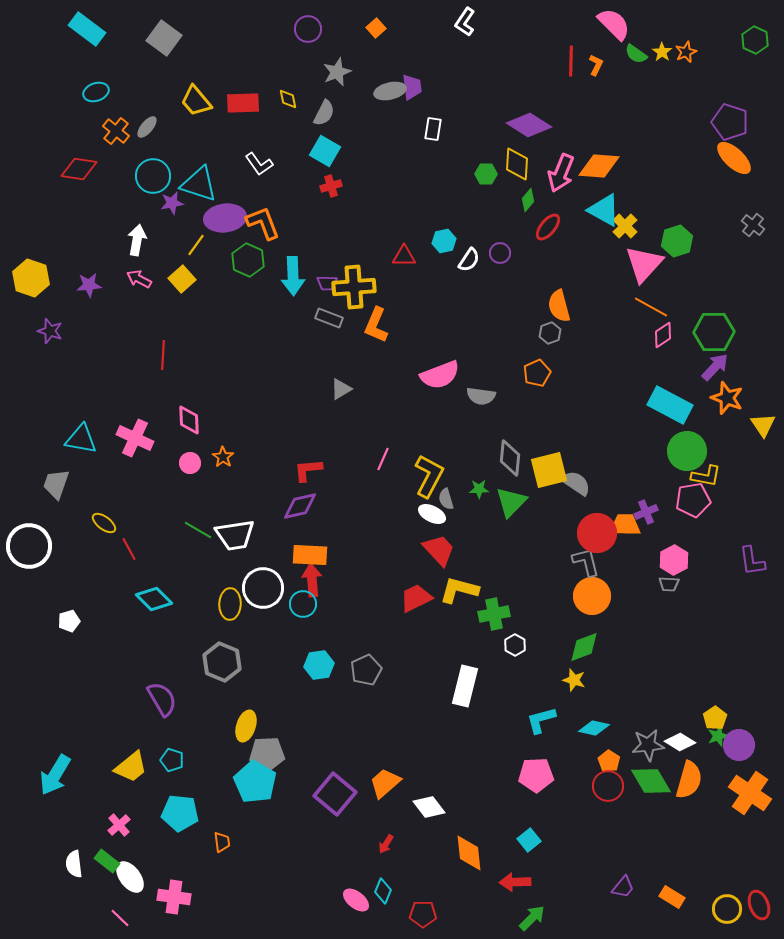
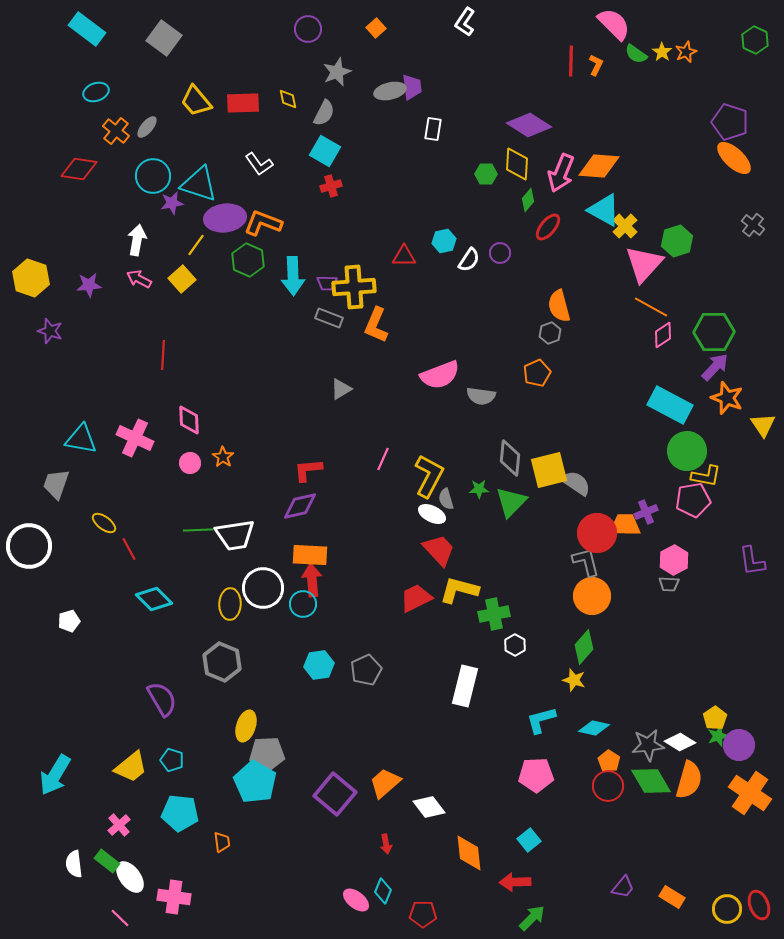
orange L-shape at (263, 223): rotated 48 degrees counterclockwise
green line at (198, 530): rotated 32 degrees counterclockwise
green diamond at (584, 647): rotated 28 degrees counterclockwise
red arrow at (386, 844): rotated 42 degrees counterclockwise
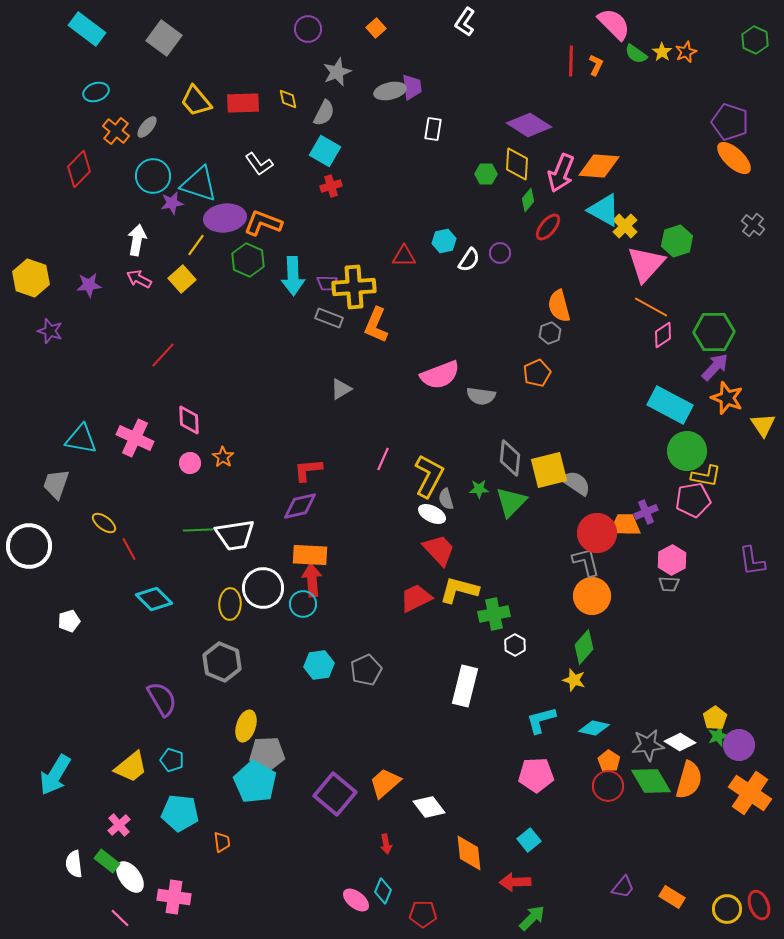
red diamond at (79, 169): rotated 54 degrees counterclockwise
pink triangle at (644, 264): moved 2 px right
red line at (163, 355): rotated 40 degrees clockwise
pink hexagon at (674, 560): moved 2 px left
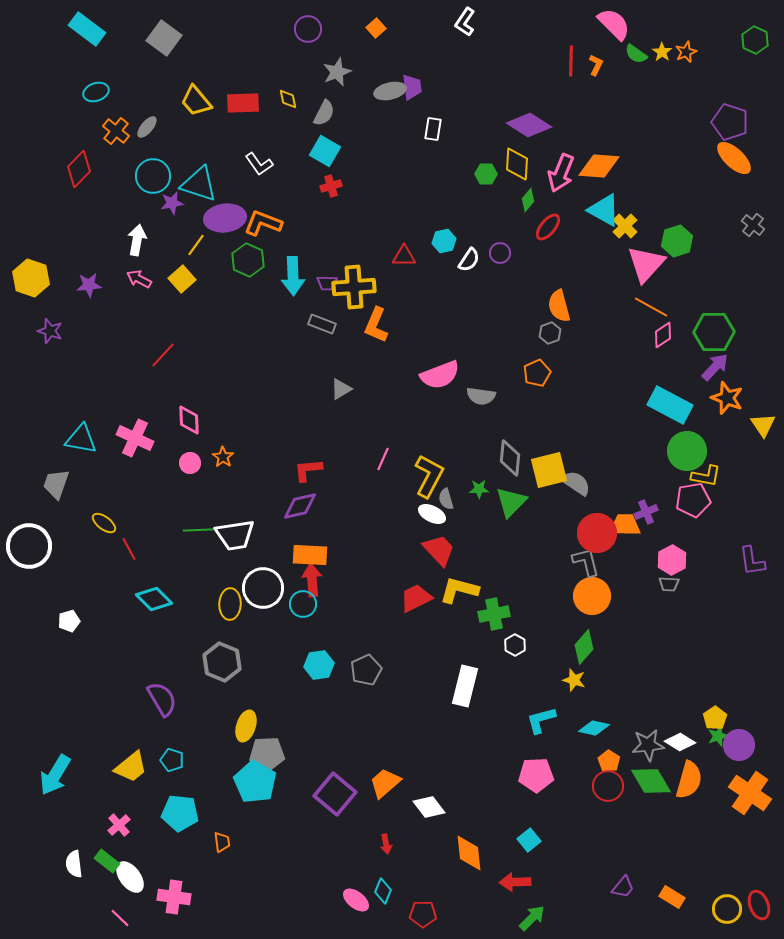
gray rectangle at (329, 318): moved 7 px left, 6 px down
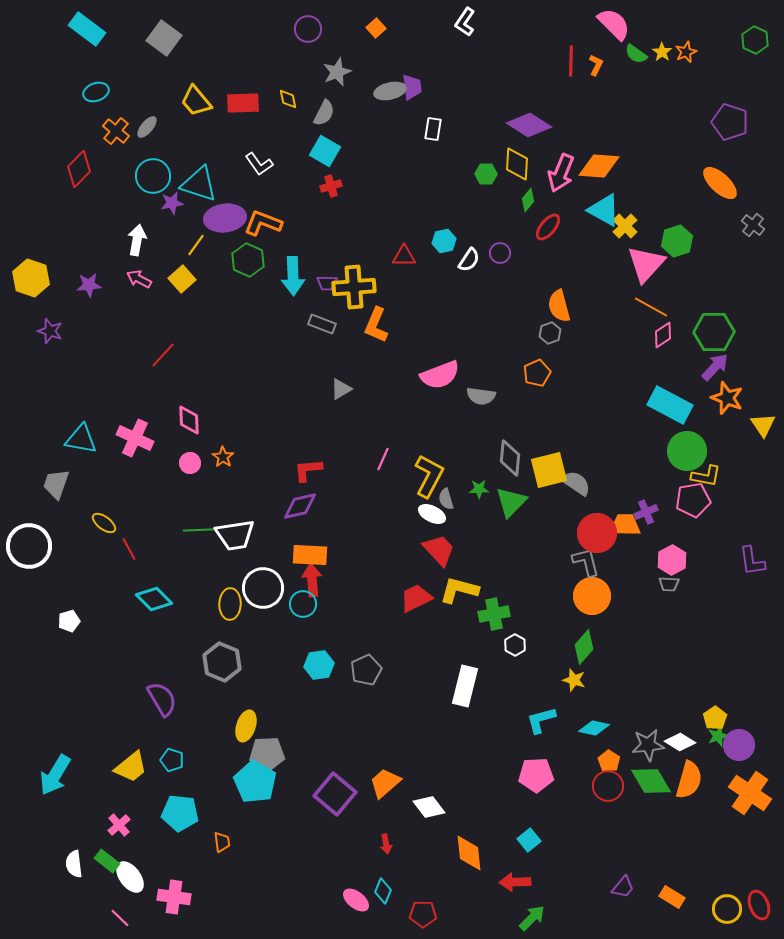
orange ellipse at (734, 158): moved 14 px left, 25 px down
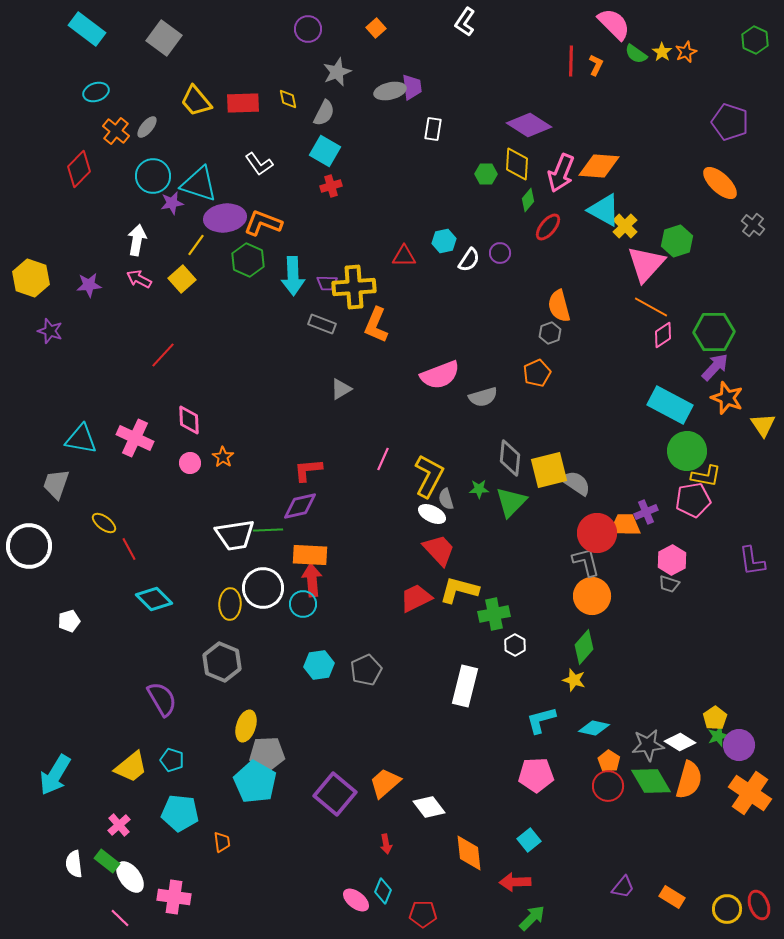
gray semicircle at (481, 396): moved 2 px right, 1 px down; rotated 24 degrees counterclockwise
green line at (198, 530): moved 70 px right
gray trapezoid at (669, 584): rotated 15 degrees clockwise
